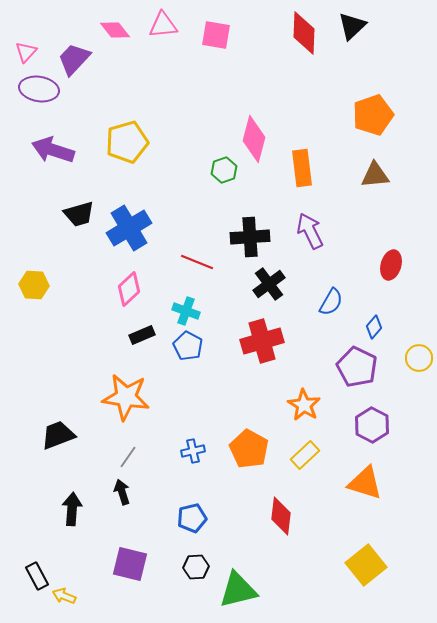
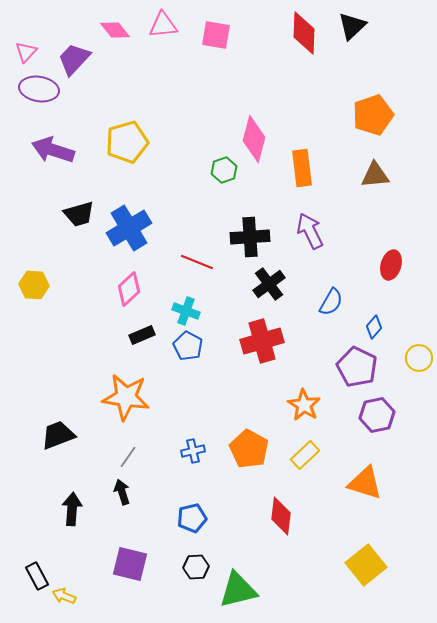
purple hexagon at (372, 425): moved 5 px right, 10 px up; rotated 20 degrees clockwise
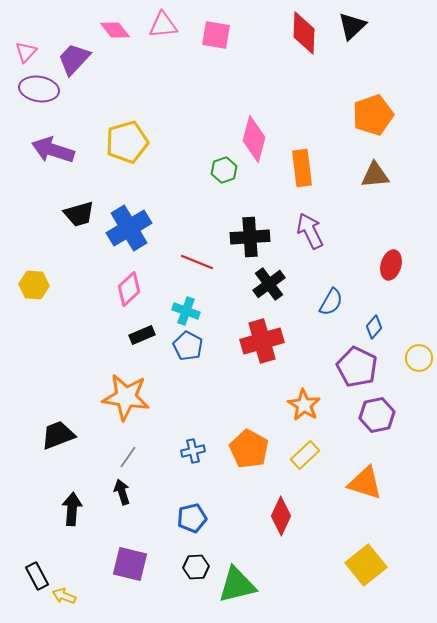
red diamond at (281, 516): rotated 18 degrees clockwise
green triangle at (238, 590): moved 1 px left, 5 px up
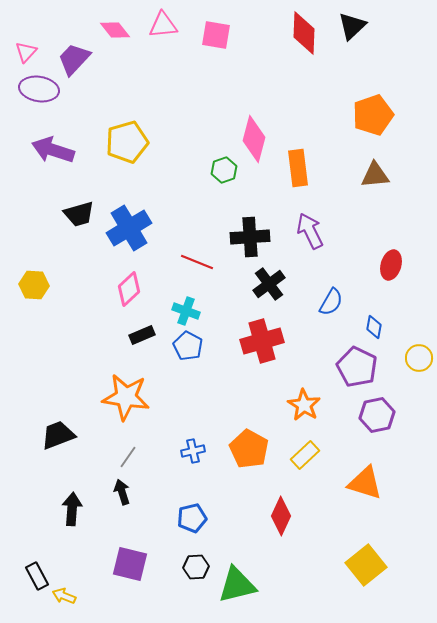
orange rectangle at (302, 168): moved 4 px left
blue diamond at (374, 327): rotated 30 degrees counterclockwise
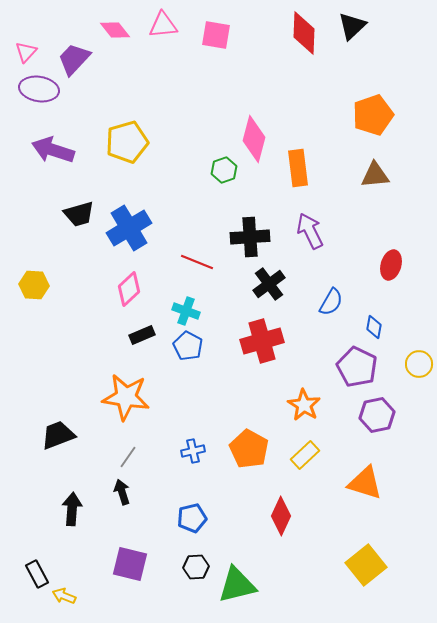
yellow circle at (419, 358): moved 6 px down
black rectangle at (37, 576): moved 2 px up
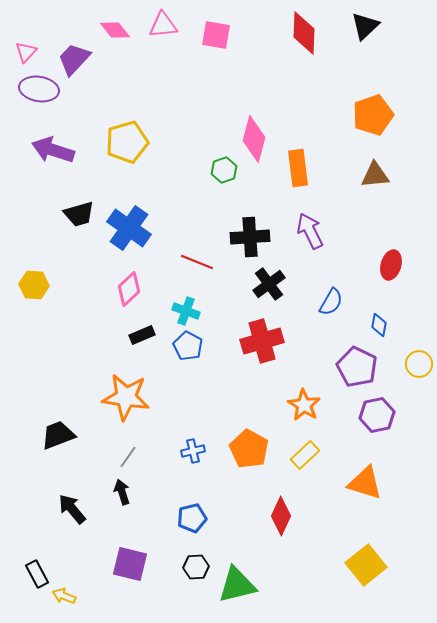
black triangle at (352, 26): moved 13 px right
blue cross at (129, 228): rotated 24 degrees counterclockwise
blue diamond at (374, 327): moved 5 px right, 2 px up
black arrow at (72, 509): rotated 44 degrees counterclockwise
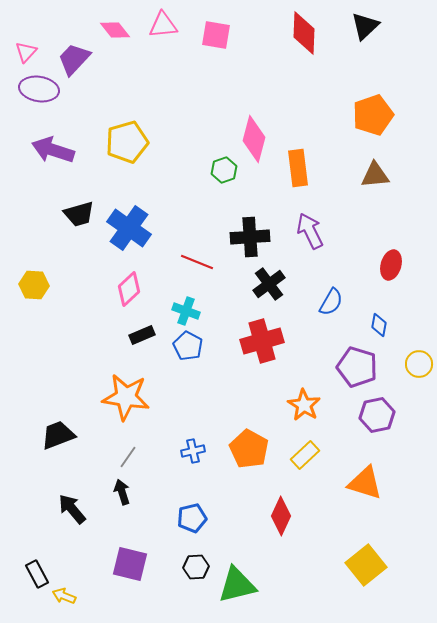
purple pentagon at (357, 367): rotated 9 degrees counterclockwise
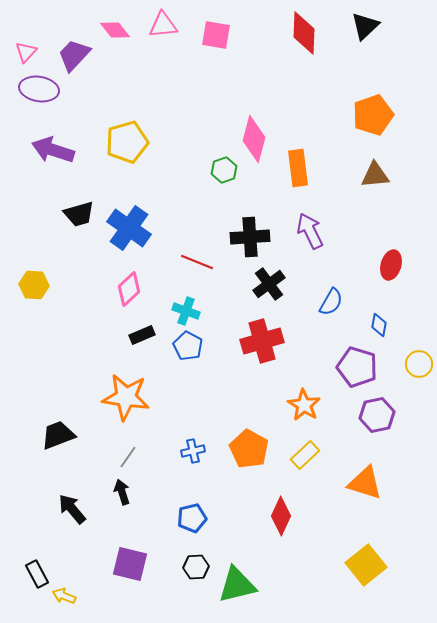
purple trapezoid at (74, 59): moved 4 px up
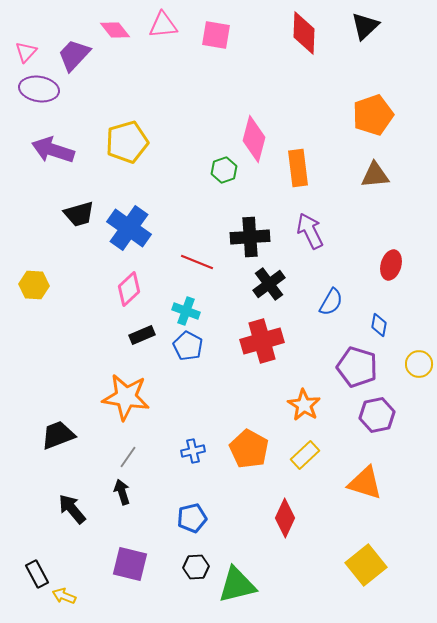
red diamond at (281, 516): moved 4 px right, 2 px down
